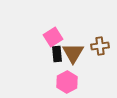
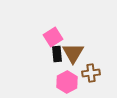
brown cross: moved 9 px left, 27 px down
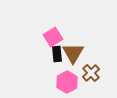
brown cross: rotated 36 degrees counterclockwise
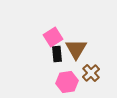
brown triangle: moved 3 px right, 4 px up
pink hexagon: rotated 20 degrees clockwise
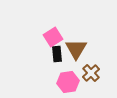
pink hexagon: moved 1 px right
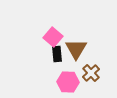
pink square: rotated 18 degrees counterclockwise
pink hexagon: rotated 10 degrees clockwise
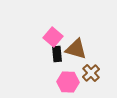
brown triangle: rotated 45 degrees counterclockwise
